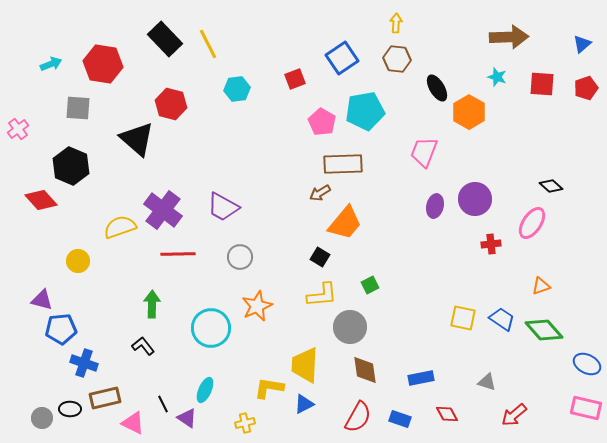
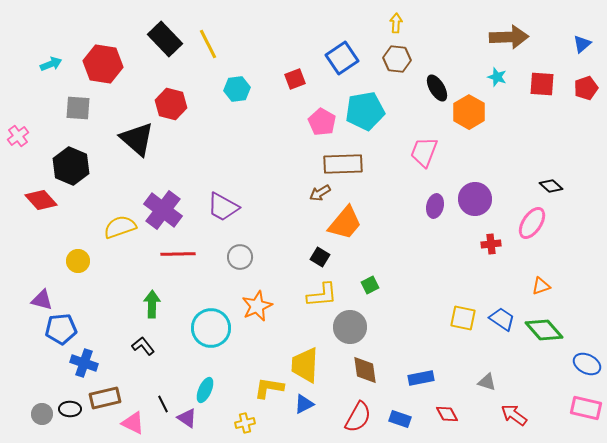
pink cross at (18, 129): moved 7 px down
red arrow at (514, 415): rotated 76 degrees clockwise
gray circle at (42, 418): moved 4 px up
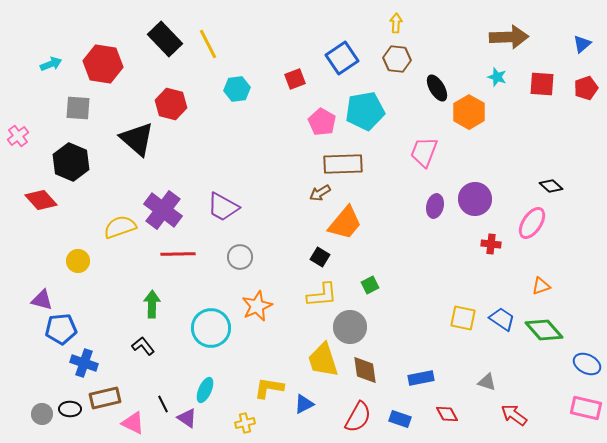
black hexagon at (71, 166): moved 4 px up
red cross at (491, 244): rotated 12 degrees clockwise
yellow trapezoid at (305, 365): moved 18 px right, 5 px up; rotated 21 degrees counterclockwise
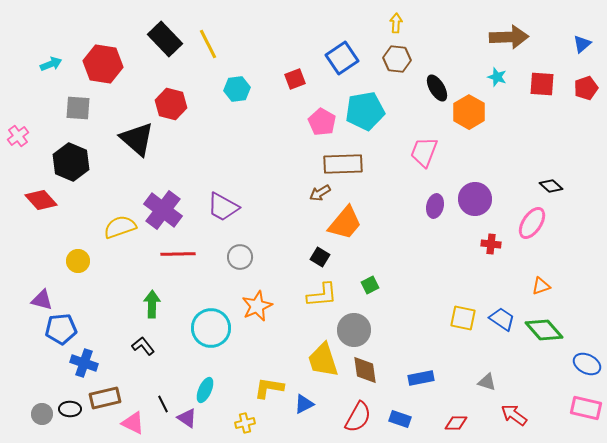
gray circle at (350, 327): moved 4 px right, 3 px down
red diamond at (447, 414): moved 9 px right, 9 px down; rotated 60 degrees counterclockwise
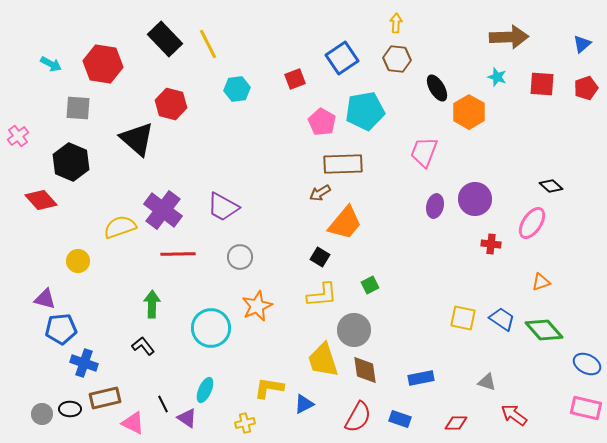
cyan arrow at (51, 64): rotated 50 degrees clockwise
orange triangle at (541, 286): moved 4 px up
purple triangle at (42, 300): moved 3 px right, 1 px up
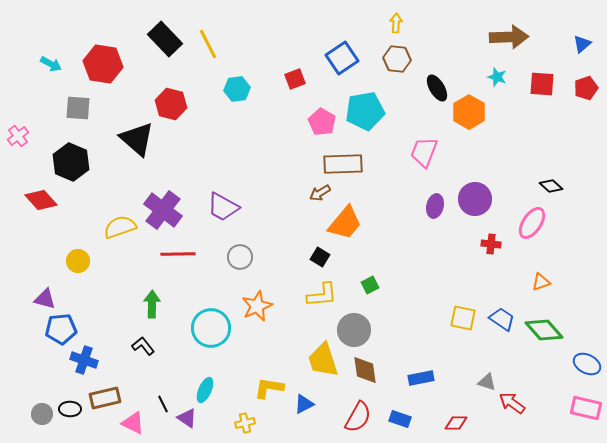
blue cross at (84, 363): moved 3 px up
red arrow at (514, 415): moved 2 px left, 12 px up
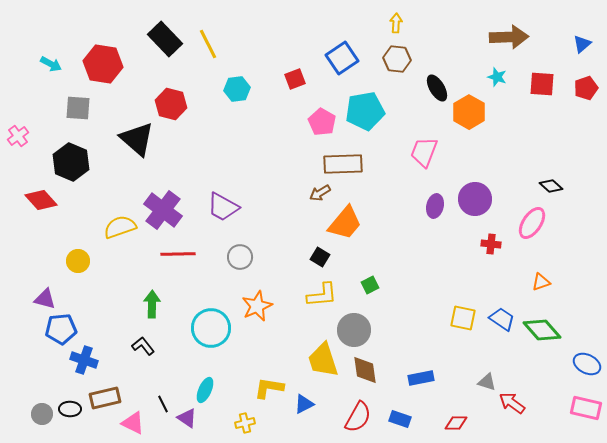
green diamond at (544, 330): moved 2 px left
